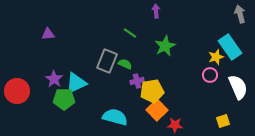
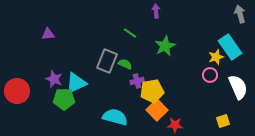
purple star: rotated 12 degrees counterclockwise
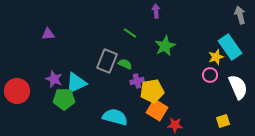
gray arrow: moved 1 px down
orange square: rotated 15 degrees counterclockwise
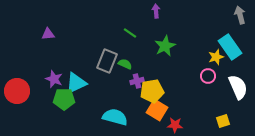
pink circle: moved 2 px left, 1 px down
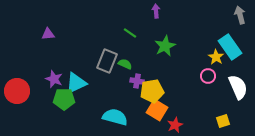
yellow star: rotated 21 degrees counterclockwise
purple cross: rotated 24 degrees clockwise
red star: rotated 28 degrees counterclockwise
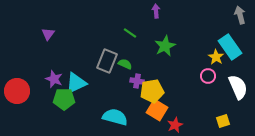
purple triangle: rotated 48 degrees counterclockwise
